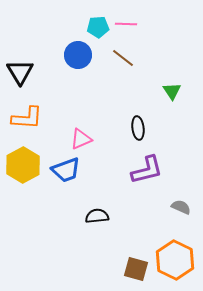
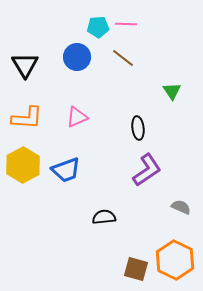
blue circle: moved 1 px left, 2 px down
black triangle: moved 5 px right, 7 px up
pink triangle: moved 4 px left, 22 px up
purple L-shape: rotated 20 degrees counterclockwise
black semicircle: moved 7 px right, 1 px down
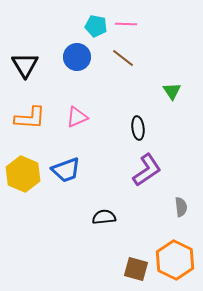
cyan pentagon: moved 2 px left, 1 px up; rotated 15 degrees clockwise
orange L-shape: moved 3 px right
yellow hexagon: moved 9 px down; rotated 8 degrees counterclockwise
gray semicircle: rotated 60 degrees clockwise
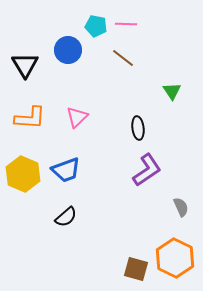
blue circle: moved 9 px left, 7 px up
pink triangle: rotated 20 degrees counterclockwise
gray semicircle: rotated 18 degrees counterclockwise
black semicircle: moved 38 px left; rotated 145 degrees clockwise
orange hexagon: moved 2 px up
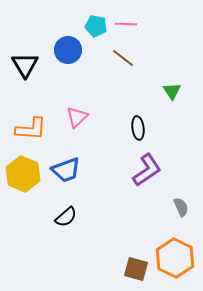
orange L-shape: moved 1 px right, 11 px down
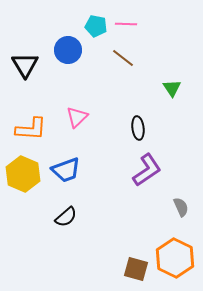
green triangle: moved 3 px up
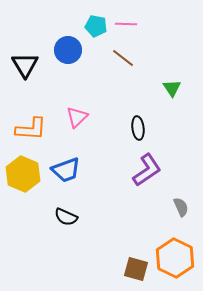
black semicircle: rotated 65 degrees clockwise
